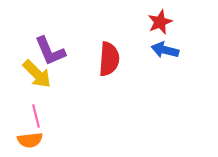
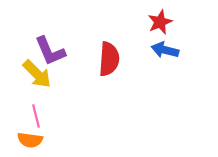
orange semicircle: rotated 15 degrees clockwise
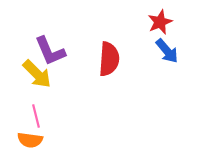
blue arrow: moved 2 px right, 1 px down; rotated 144 degrees counterclockwise
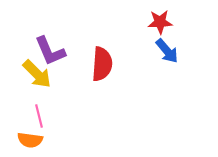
red star: rotated 20 degrees clockwise
red semicircle: moved 7 px left, 5 px down
pink line: moved 3 px right
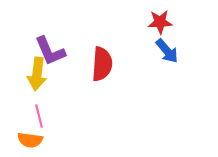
yellow arrow: rotated 52 degrees clockwise
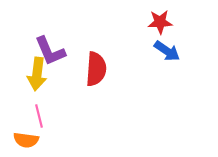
blue arrow: rotated 16 degrees counterclockwise
red semicircle: moved 6 px left, 5 px down
orange semicircle: moved 4 px left
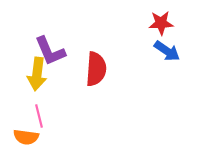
red star: moved 1 px right, 1 px down
orange semicircle: moved 3 px up
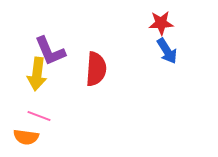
blue arrow: rotated 24 degrees clockwise
pink line: rotated 55 degrees counterclockwise
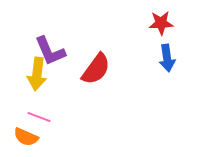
blue arrow: moved 7 px down; rotated 24 degrees clockwise
red semicircle: rotated 32 degrees clockwise
pink line: moved 1 px down
orange semicircle: rotated 15 degrees clockwise
